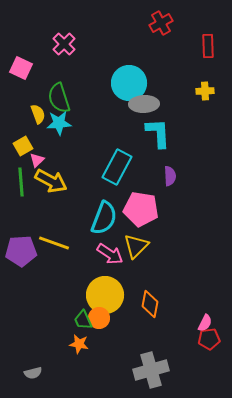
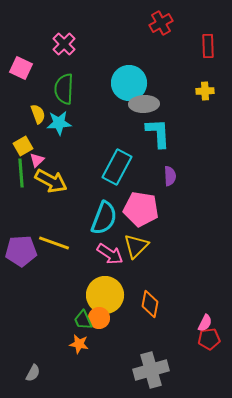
green semicircle: moved 5 px right, 9 px up; rotated 20 degrees clockwise
green line: moved 9 px up
gray semicircle: rotated 48 degrees counterclockwise
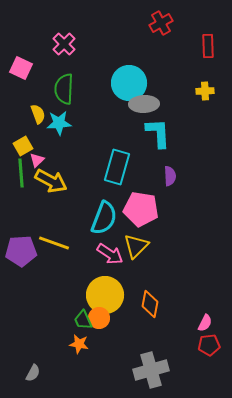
cyan rectangle: rotated 12 degrees counterclockwise
red pentagon: moved 6 px down
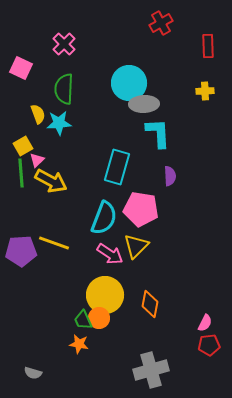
gray semicircle: rotated 78 degrees clockwise
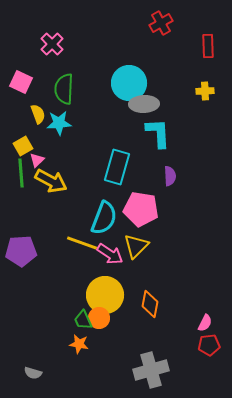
pink cross: moved 12 px left
pink square: moved 14 px down
yellow line: moved 28 px right
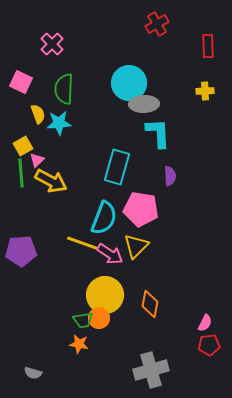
red cross: moved 4 px left, 1 px down
green trapezoid: rotated 75 degrees counterclockwise
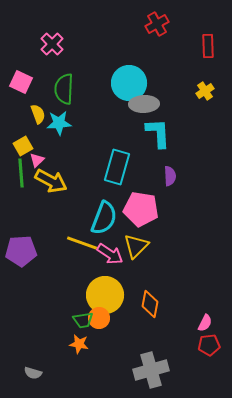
yellow cross: rotated 30 degrees counterclockwise
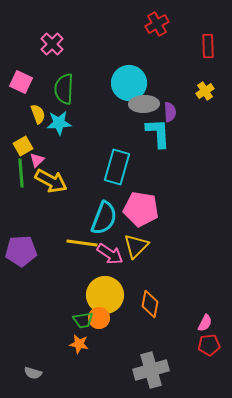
purple semicircle: moved 64 px up
yellow line: rotated 12 degrees counterclockwise
